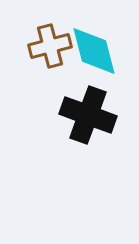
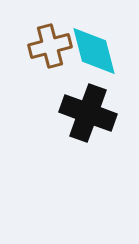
black cross: moved 2 px up
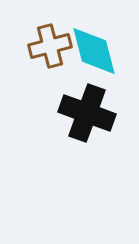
black cross: moved 1 px left
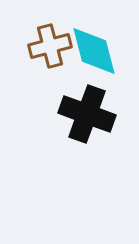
black cross: moved 1 px down
